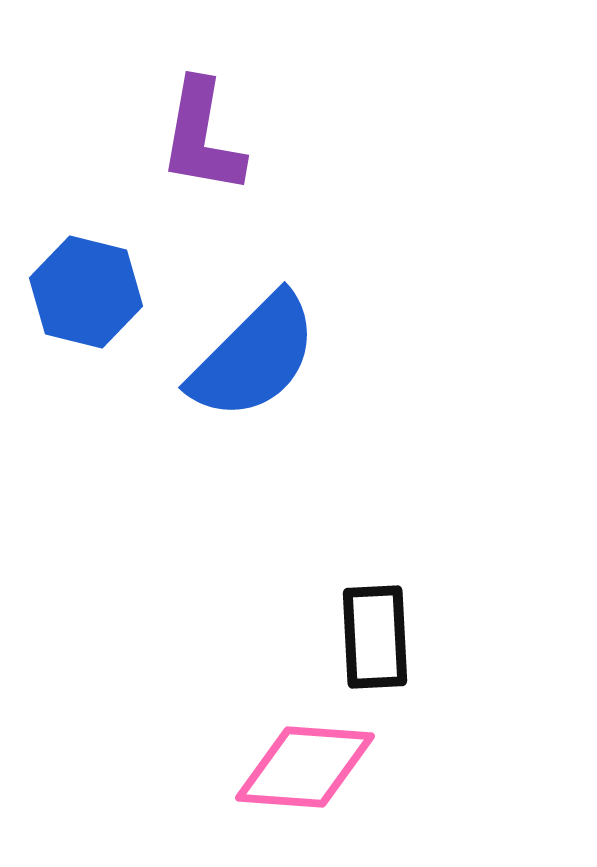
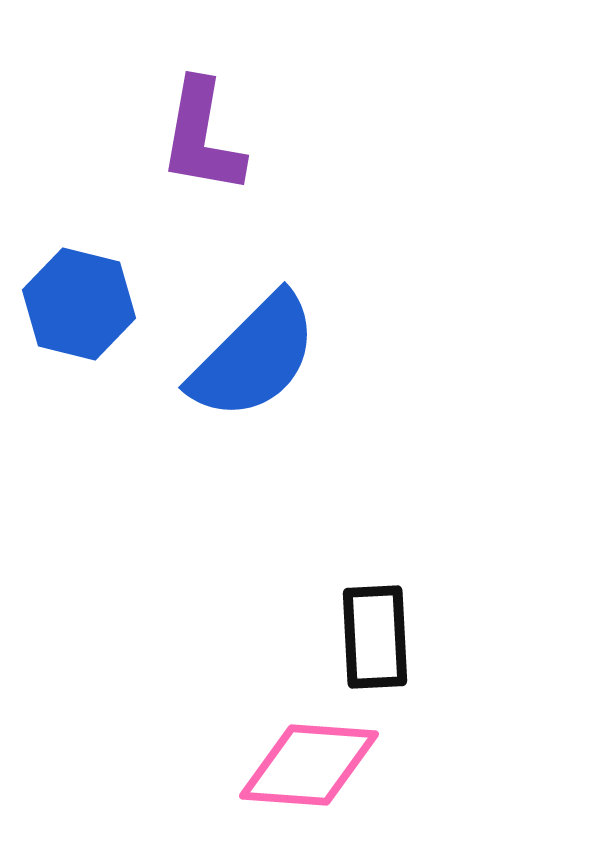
blue hexagon: moved 7 px left, 12 px down
pink diamond: moved 4 px right, 2 px up
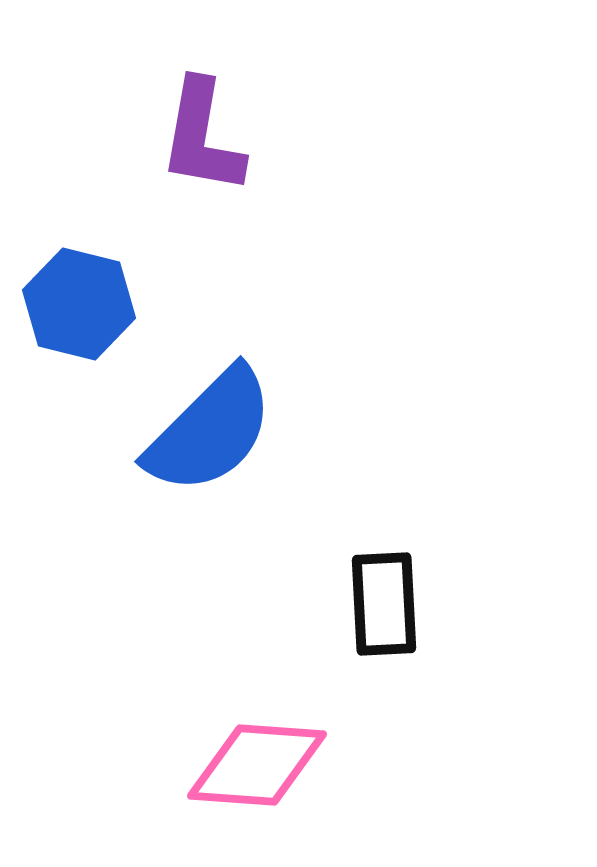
blue semicircle: moved 44 px left, 74 px down
black rectangle: moved 9 px right, 33 px up
pink diamond: moved 52 px left
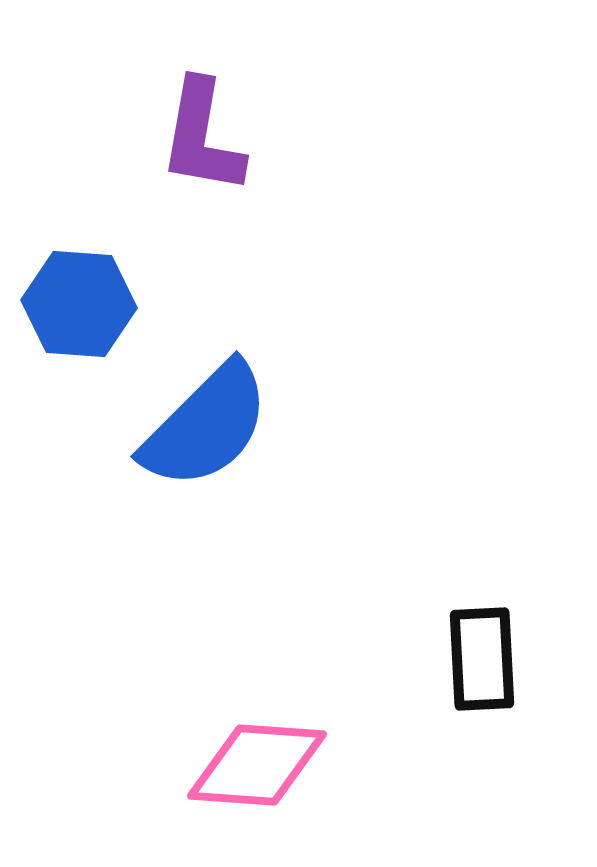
blue hexagon: rotated 10 degrees counterclockwise
blue semicircle: moved 4 px left, 5 px up
black rectangle: moved 98 px right, 55 px down
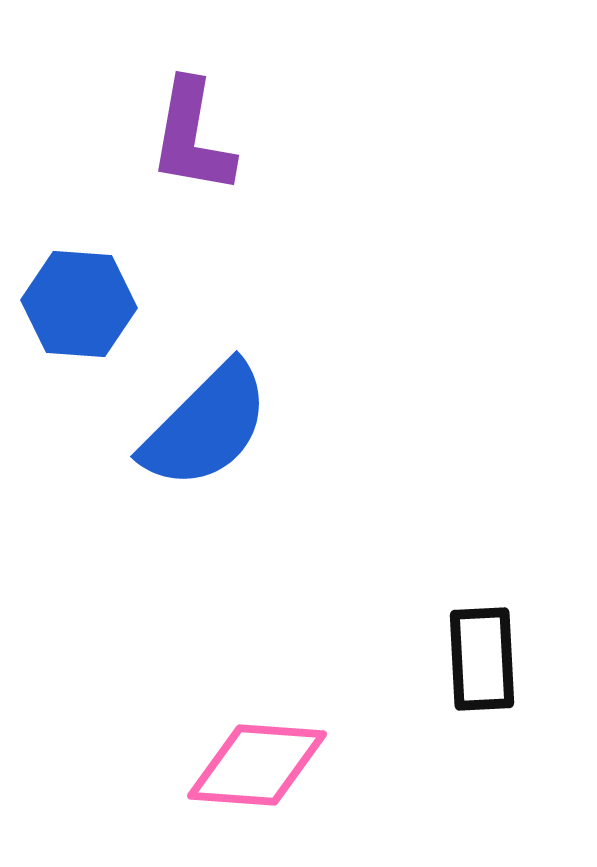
purple L-shape: moved 10 px left
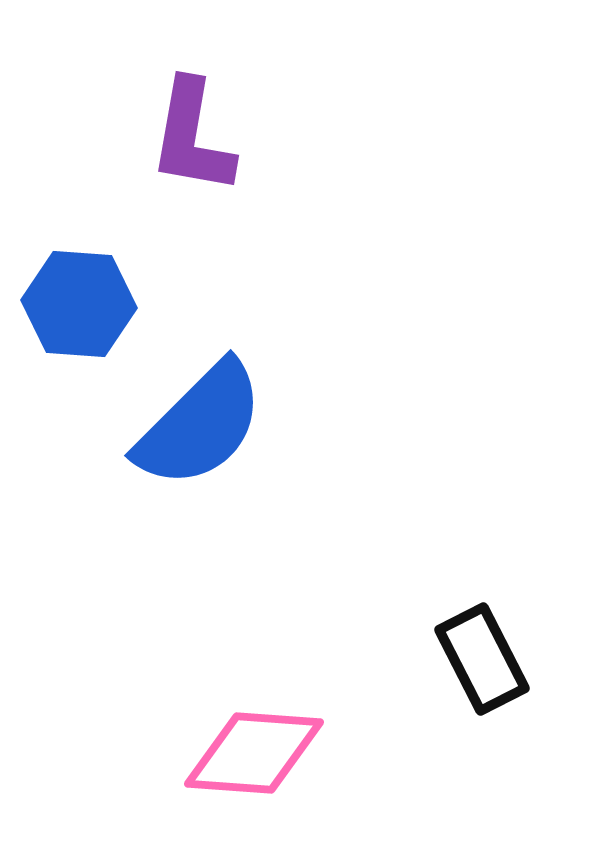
blue semicircle: moved 6 px left, 1 px up
black rectangle: rotated 24 degrees counterclockwise
pink diamond: moved 3 px left, 12 px up
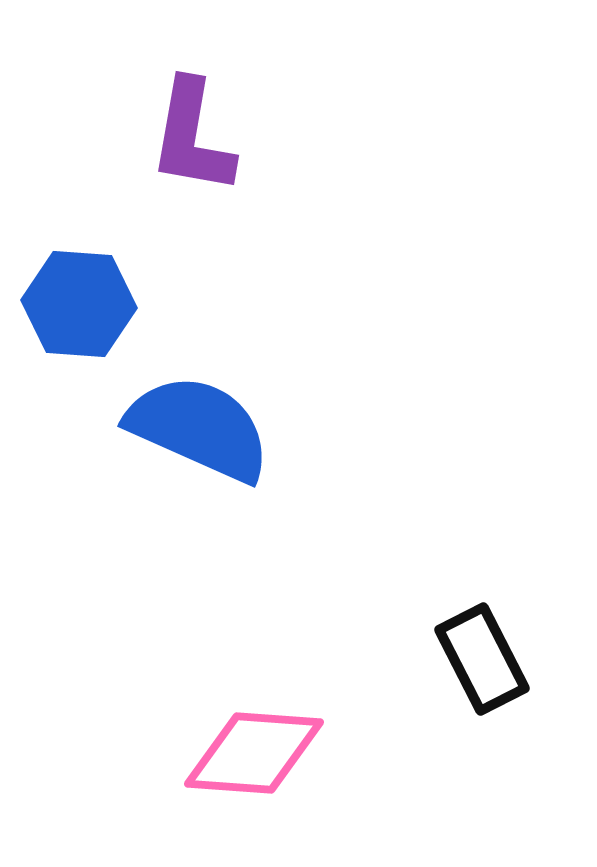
blue semicircle: moved 1 px left, 3 px down; rotated 111 degrees counterclockwise
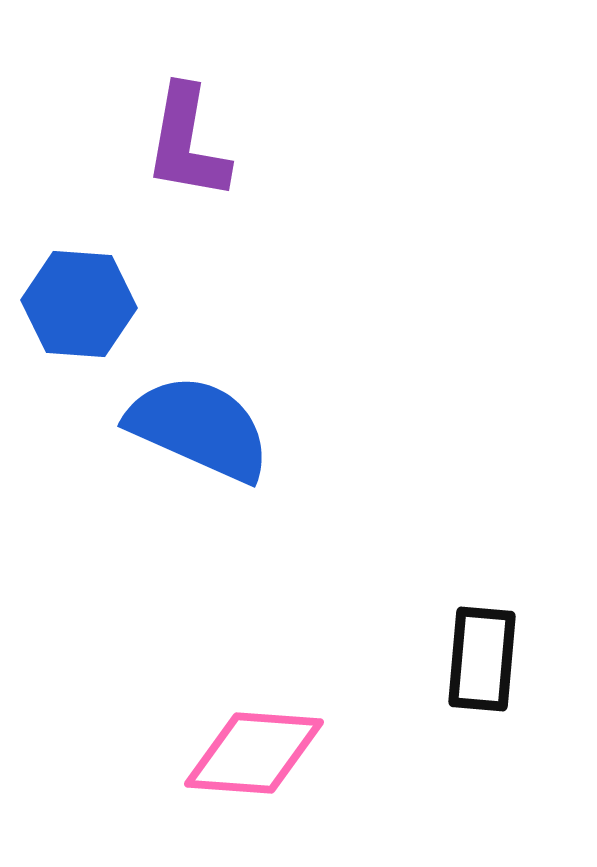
purple L-shape: moved 5 px left, 6 px down
black rectangle: rotated 32 degrees clockwise
